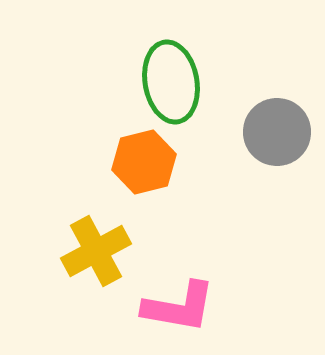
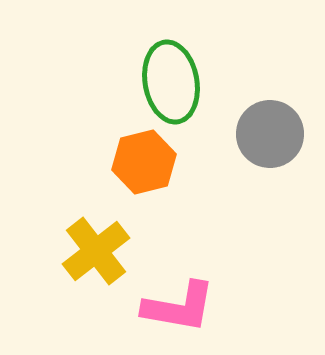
gray circle: moved 7 px left, 2 px down
yellow cross: rotated 10 degrees counterclockwise
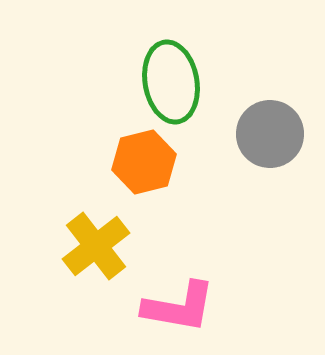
yellow cross: moved 5 px up
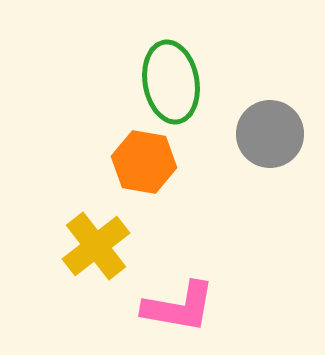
orange hexagon: rotated 24 degrees clockwise
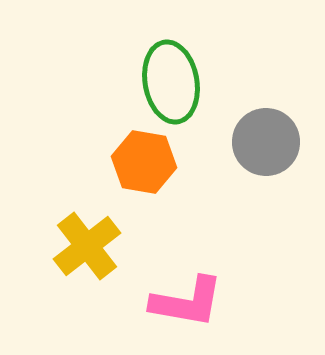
gray circle: moved 4 px left, 8 px down
yellow cross: moved 9 px left
pink L-shape: moved 8 px right, 5 px up
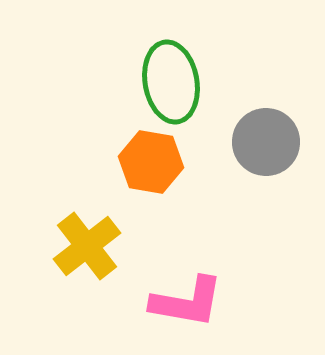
orange hexagon: moved 7 px right
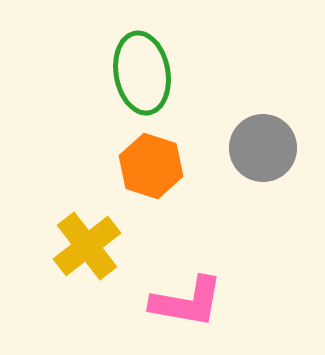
green ellipse: moved 29 px left, 9 px up
gray circle: moved 3 px left, 6 px down
orange hexagon: moved 4 px down; rotated 8 degrees clockwise
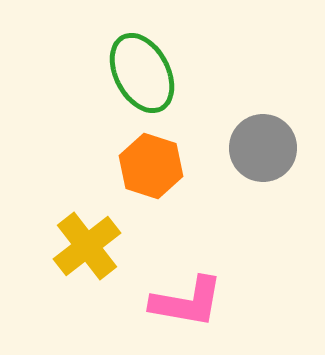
green ellipse: rotated 18 degrees counterclockwise
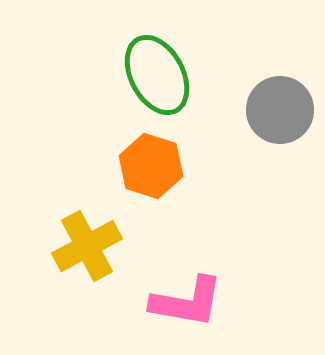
green ellipse: moved 15 px right, 2 px down
gray circle: moved 17 px right, 38 px up
yellow cross: rotated 10 degrees clockwise
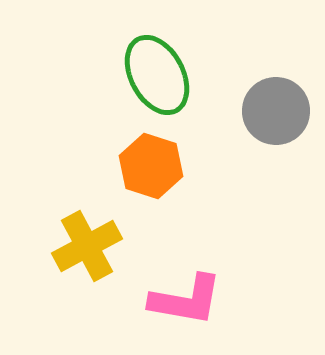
gray circle: moved 4 px left, 1 px down
pink L-shape: moved 1 px left, 2 px up
